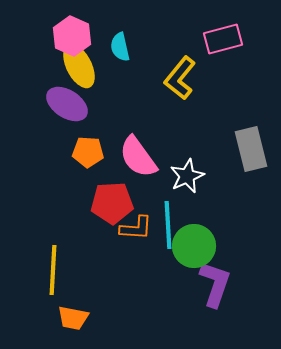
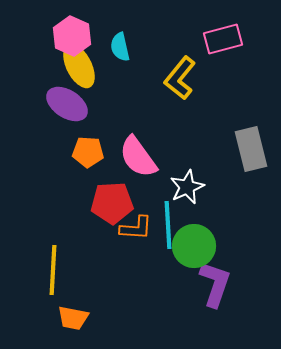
white star: moved 11 px down
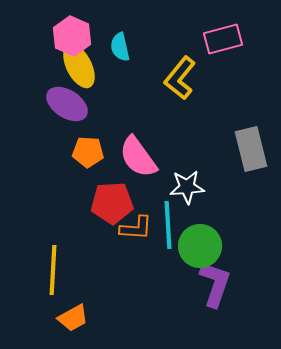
white star: rotated 20 degrees clockwise
green circle: moved 6 px right
orange trapezoid: rotated 40 degrees counterclockwise
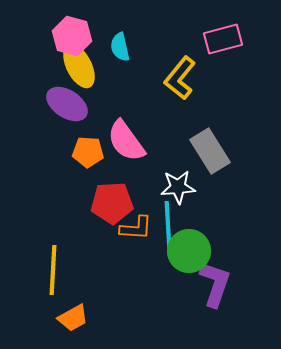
pink hexagon: rotated 9 degrees counterclockwise
gray rectangle: moved 41 px left, 2 px down; rotated 18 degrees counterclockwise
pink semicircle: moved 12 px left, 16 px up
white star: moved 9 px left
green circle: moved 11 px left, 5 px down
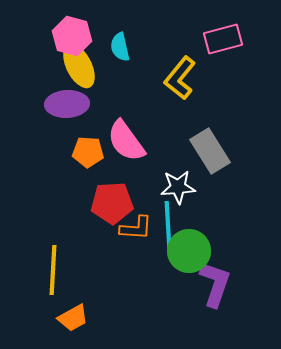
purple ellipse: rotated 36 degrees counterclockwise
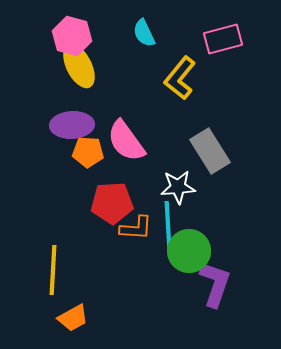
cyan semicircle: moved 24 px right, 14 px up; rotated 12 degrees counterclockwise
purple ellipse: moved 5 px right, 21 px down
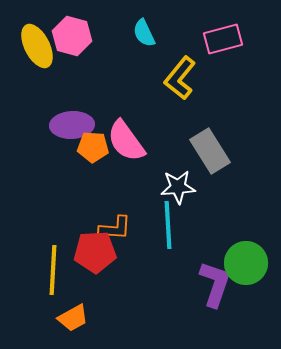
yellow ellipse: moved 42 px left, 20 px up
orange pentagon: moved 5 px right, 5 px up
red pentagon: moved 17 px left, 49 px down
orange L-shape: moved 21 px left
green circle: moved 57 px right, 12 px down
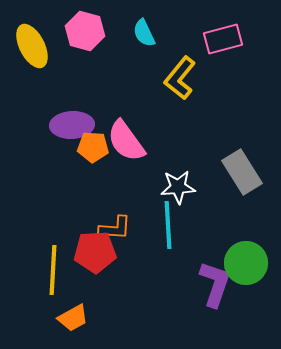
pink hexagon: moved 13 px right, 5 px up
yellow ellipse: moved 5 px left
gray rectangle: moved 32 px right, 21 px down
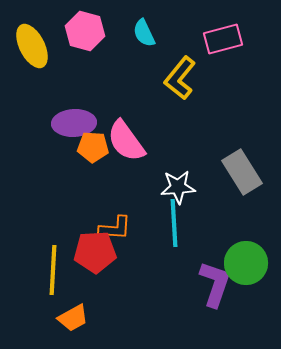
purple ellipse: moved 2 px right, 2 px up
cyan line: moved 6 px right, 2 px up
